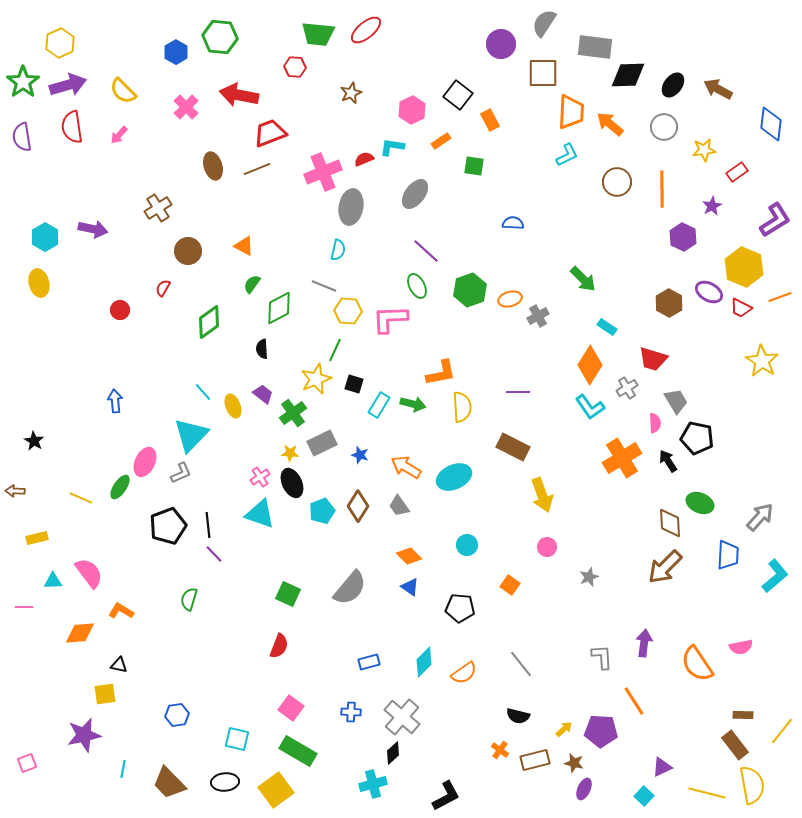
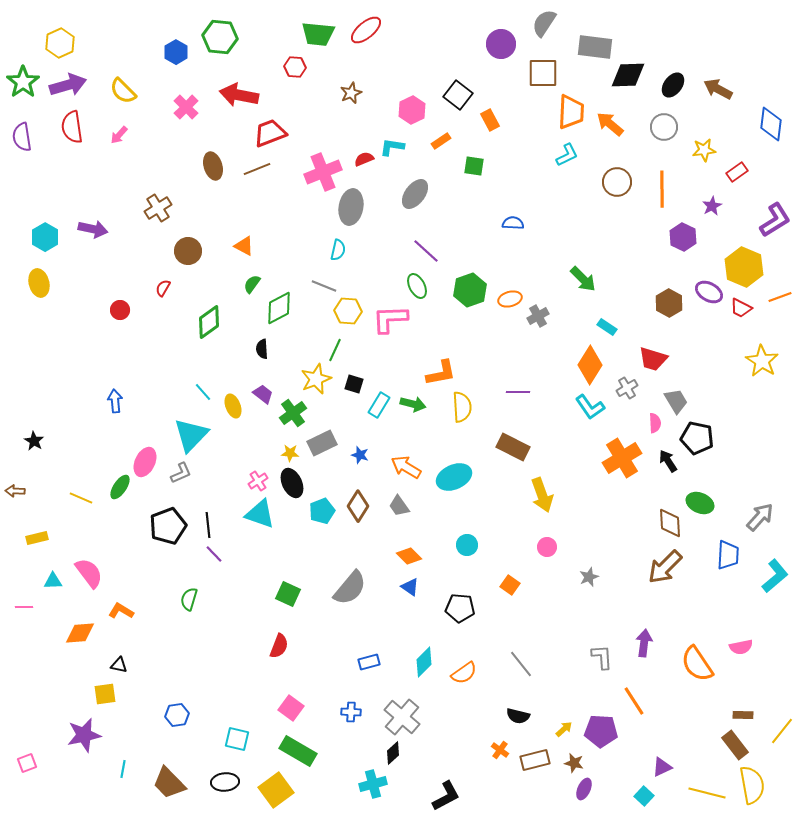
pink cross at (260, 477): moved 2 px left, 4 px down
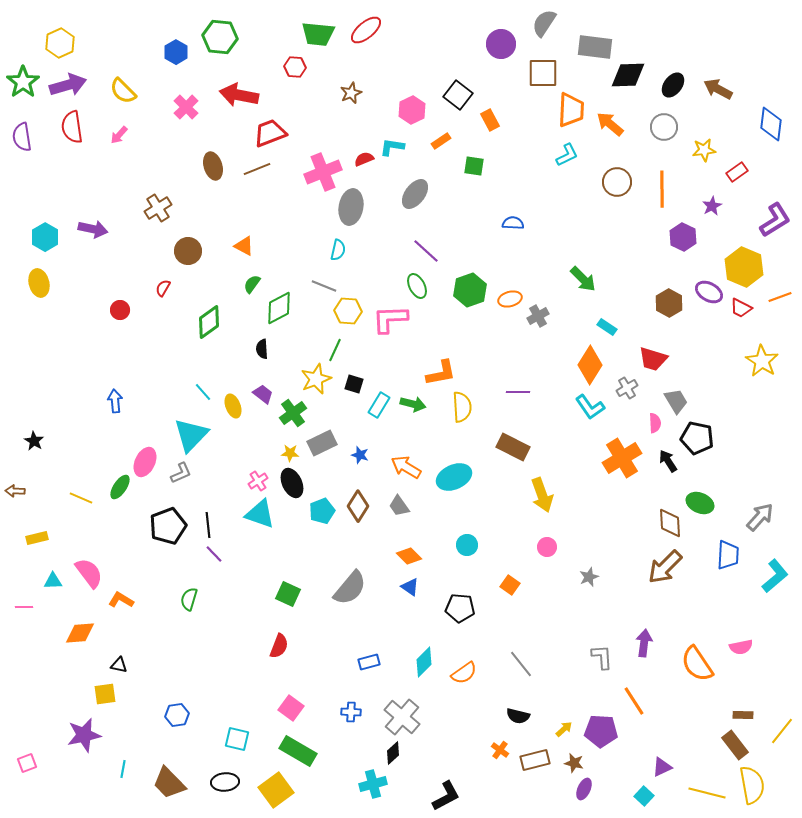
orange trapezoid at (571, 112): moved 2 px up
orange L-shape at (121, 611): moved 11 px up
